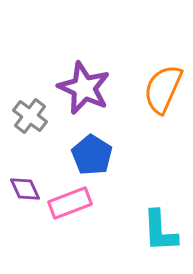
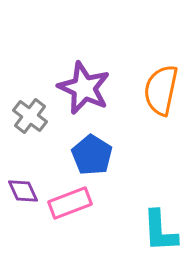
orange semicircle: moved 2 px left, 1 px down; rotated 12 degrees counterclockwise
purple diamond: moved 2 px left, 2 px down
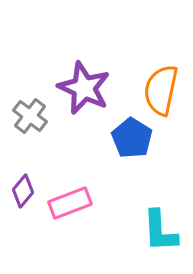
blue pentagon: moved 40 px right, 17 px up
purple diamond: rotated 64 degrees clockwise
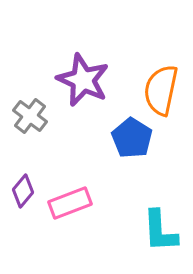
purple star: moved 1 px left, 8 px up
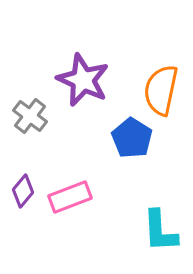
pink rectangle: moved 6 px up
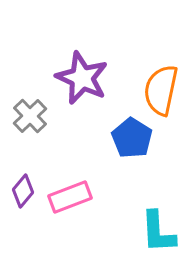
purple star: moved 1 px left, 2 px up
gray cross: rotated 8 degrees clockwise
cyan L-shape: moved 2 px left, 1 px down
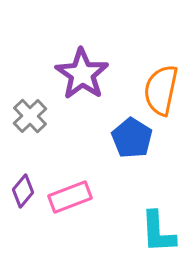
purple star: moved 4 px up; rotated 10 degrees clockwise
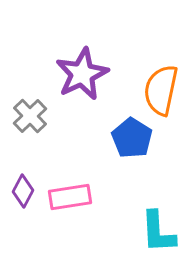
purple star: rotated 12 degrees clockwise
purple diamond: rotated 12 degrees counterclockwise
pink rectangle: rotated 12 degrees clockwise
